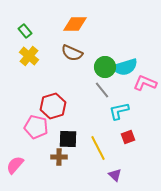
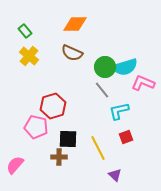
pink L-shape: moved 2 px left
red square: moved 2 px left
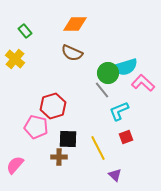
yellow cross: moved 14 px left, 3 px down
green circle: moved 3 px right, 6 px down
pink L-shape: rotated 20 degrees clockwise
cyan L-shape: rotated 10 degrees counterclockwise
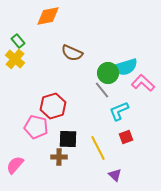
orange diamond: moved 27 px left, 8 px up; rotated 10 degrees counterclockwise
green rectangle: moved 7 px left, 10 px down
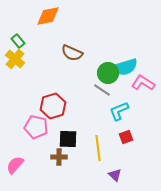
pink L-shape: rotated 10 degrees counterclockwise
gray line: rotated 18 degrees counterclockwise
yellow line: rotated 20 degrees clockwise
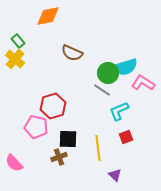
brown cross: rotated 21 degrees counterclockwise
pink semicircle: moved 1 px left, 2 px up; rotated 84 degrees counterclockwise
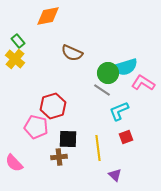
brown cross: rotated 14 degrees clockwise
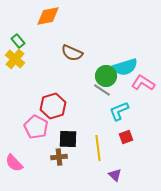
green circle: moved 2 px left, 3 px down
pink pentagon: rotated 15 degrees clockwise
